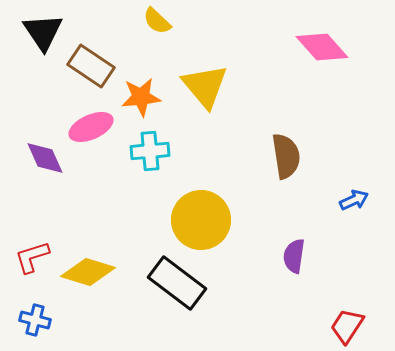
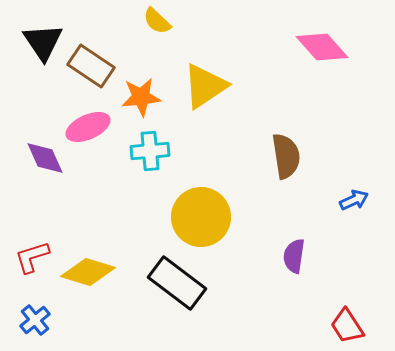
black triangle: moved 10 px down
yellow triangle: rotated 36 degrees clockwise
pink ellipse: moved 3 px left
yellow circle: moved 3 px up
blue cross: rotated 36 degrees clockwise
red trapezoid: rotated 66 degrees counterclockwise
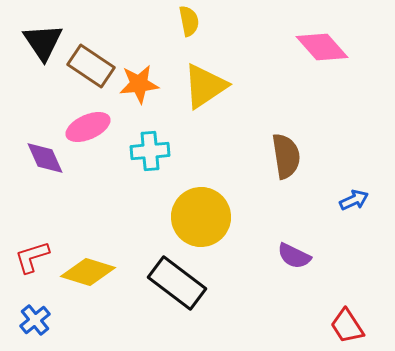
yellow semicircle: moved 32 px right; rotated 144 degrees counterclockwise
orange star: moved 2 px left, 13 px up
purple semicircle: rotated 72 degrees counterclockwise
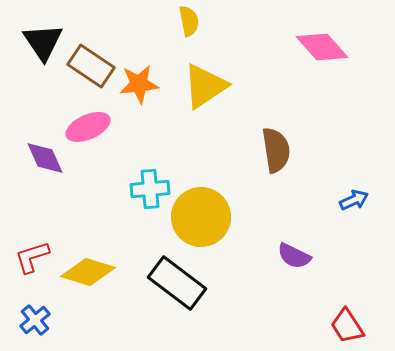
cyan cross: moved 38 px down
brown semicircle: moved 10 px left, 6 px up
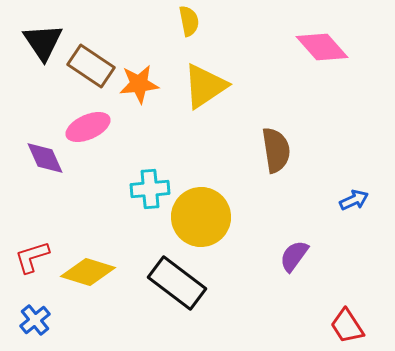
purple semicircle: rotated 100 degrees clockwise
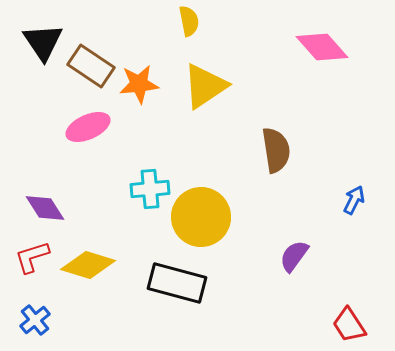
purple diamond: moved 50 px down; rotated 9 degrees counterclockwise
blue arrow: rotated 40 degrees counterclockwise
yellow diamond: moved 7 px up
black rectangle: rotated 22 degrees counterclockwise
red trapezoid: moved 2 px right, 1 px up
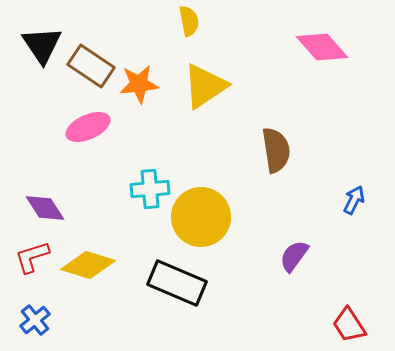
black triangle: moved 1 px left, 3 px down
black rectangle: rotated 8 degrees clockwise
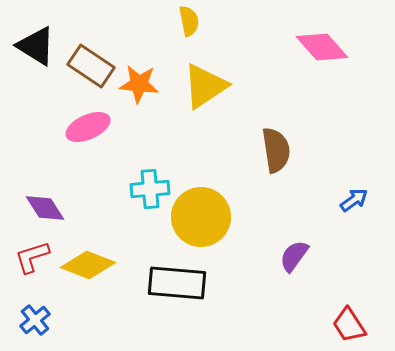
black triangle: moved 6 px left, 1 px down; rotated 24 degrees counterclockwise
orange star: rotated 12 degrees clockwise
blue arrow: rotated 28 degrees clockwise
yellow diamond: rotated 4 degrees clockwise
black rectangle: rotated 18 degrees counterclockwise
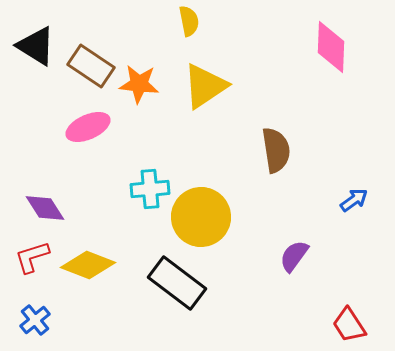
pink diamond: moved 9 px right; rotated 44 degrees clockwise
black rectangle: rotated 32 degrees clockwise
